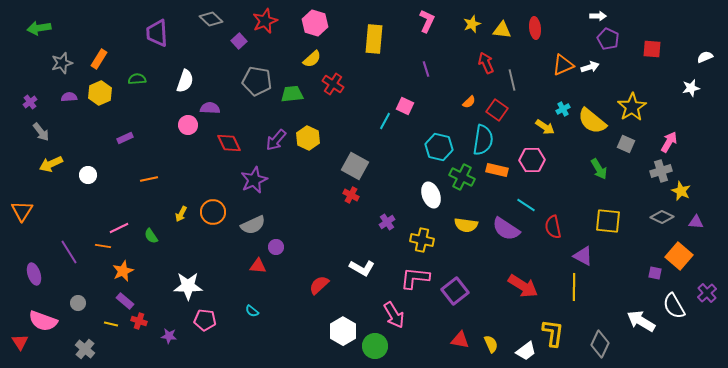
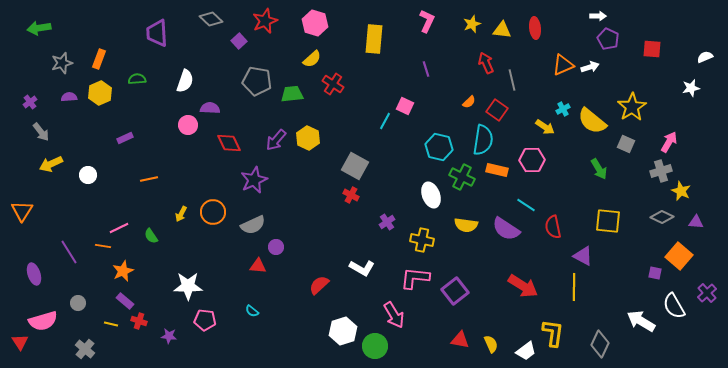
orange rectangle at (99, 59): rotated 12 degrees counterclockwise
pink semicircle at (43, 321): rotated 36 degrees counterclockwise
white hexagon at (343, 331): rotated 12 degrees clockwise
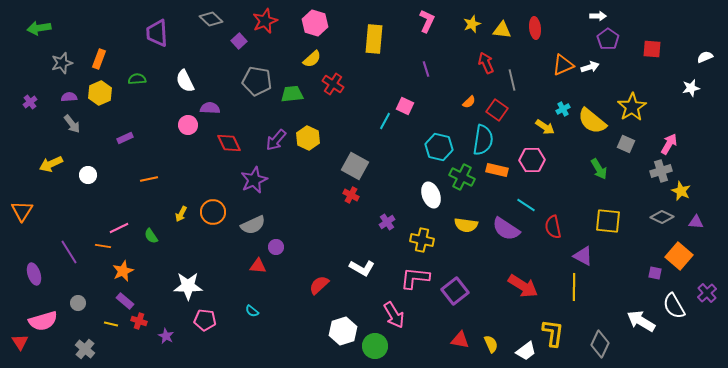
purple pentagon at (608, 39): rotated 10 degrees clockwise
white semicircle at (185, 81): rotated 135 degrees clockwise
gray arrow at (41, 132): moved 31 px right, 8 px up
pink arrow at (669, 142): moved 2 px down
purple star at (169, 336): moved 3 px left; rotated 21 degrees clockwise
